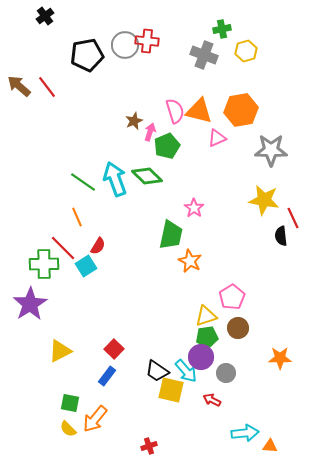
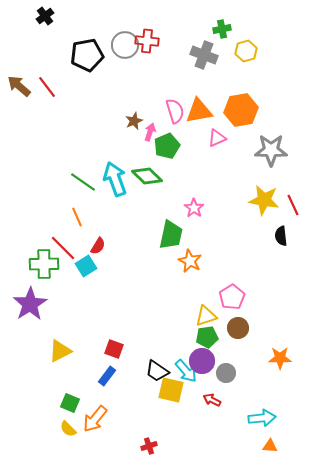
orange triangle at (199, 111): rotated 24 degrees counterclockwise
red line at (293, 218): moved 13 px up
red square at (114, 349): rotated 24 degrees counterclockwise
purple circle at (201, 357): moved 1 px right, 4 px down
green square at (70, 403): rotated 12 degrees clockwise
cyan arrow at (245, 433): moved 17 px right, 15 px up
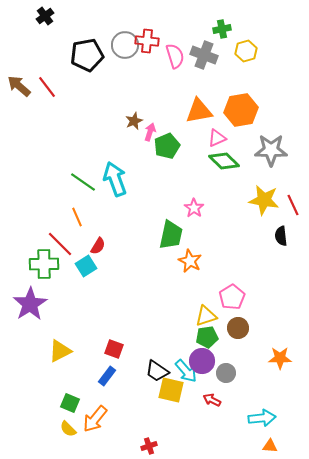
pink semicircle at (175, 111): moved 55 px up
green diamond at (147, 176): moved 77 px right, 15 px up
red line at (63, 248): moved 3 px left, 4 px up
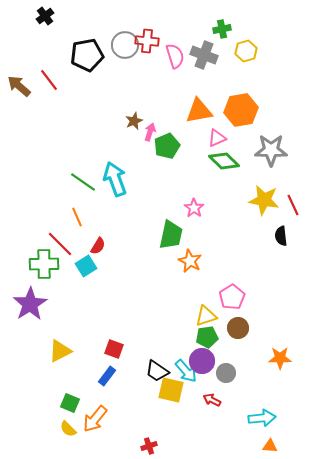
red line at (47, 87): moved 2 px right, 7 px up
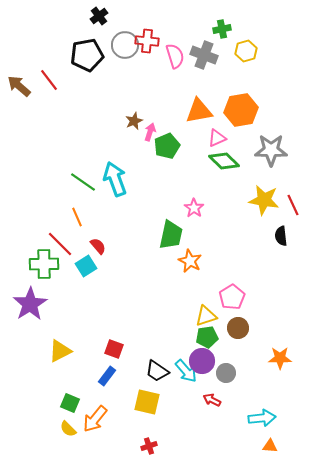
black cross at (45, 16): moved 54 px right
red semicircle at (98, 246): rotated 72 degrees counterclockwise
yellow square at (171, 390): moved 24 px left, 12 px down
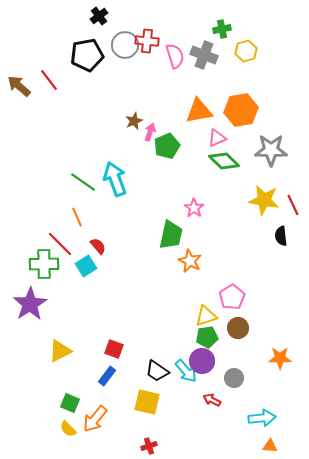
gray circle at (226, 373): moved 8 px right, 5 px down
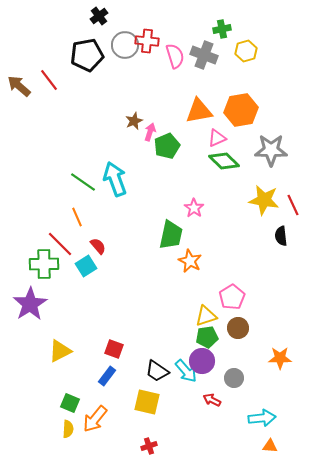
yellow semicircle at (68, 429): rotated 132 degrees counterclockwise
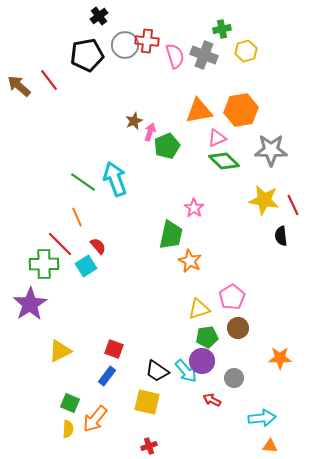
yellow triangle at (206, 316): moved 7 px left, 7 px up
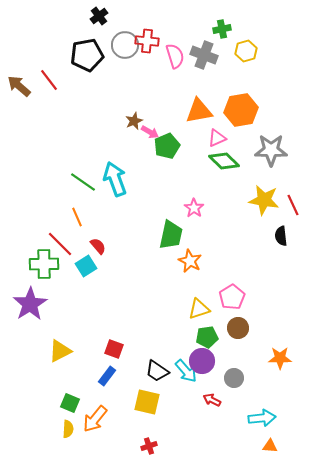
pink arrow at (150, 132): rotated 102 degrees clockwise
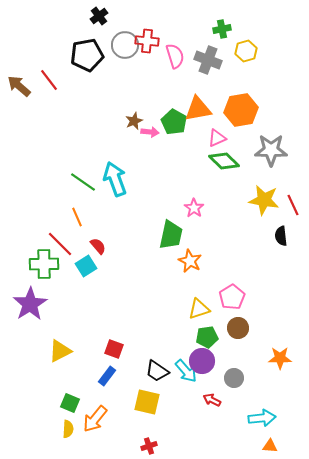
gray cross at (204, 55): moved 4 px right, 5 px down
orange triangle at (199, 111): moved 1 px left, 2 px up
pink arrow at (150, 132): rotated 24 degrees counterclockwise
green pentagon at (167, 146): moved 7 px right, 24 px up; rotated 20 degrees counterclockwise
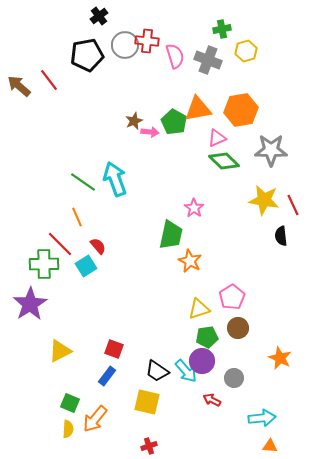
orange star at (280, 358): rotated 25 degrees clockwise
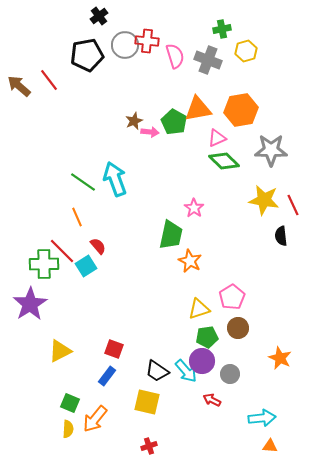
red line at (60, 244): moved 2 px right, 7 px down
gray circle at (234, 378): moved 4 px left, 4 px up
